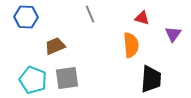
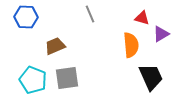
purple triangle: moved 12 px left; rotated 24 degrees clockwise
black trapezoid: moved 2 px up; rotated 28 degrees counterclockwise
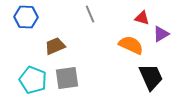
orange semicircle: rotated 60 degrees counterclockwise
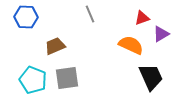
red triangle: rotated 35 degrees counterclockwise
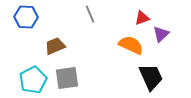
purple triangle: rotated 12 degrees counterclockwise
cyan pentagon: rotated 24 degrees clockwise
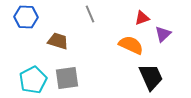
purple triangle: moved 2 px right
brown trapezoid: moved 3 px right, 5 px up; rotated 40 degrees clockwise
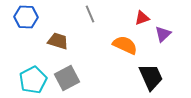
orange semicircle: moved 6 px left
gray square: rotated 20 degrees counterclockwise
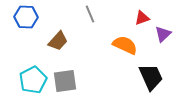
brown trapezoid: rotated 115 degrees clockwise
gray square: moved 2 px left, 3 px down; rotated 20 degrees clockwise
